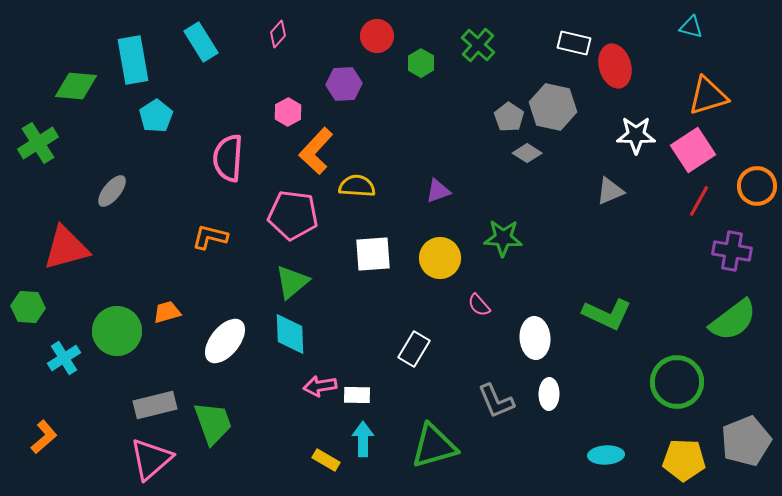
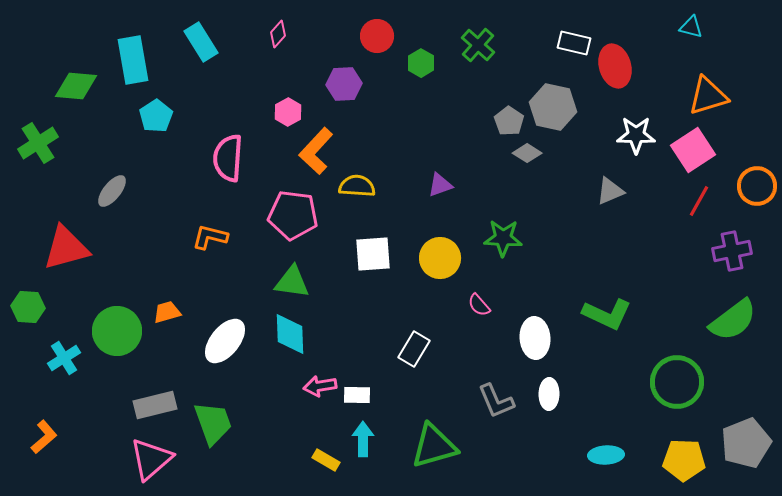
gray pentagon at (509, 117): moved 4 px down
purple triangle at (438, 191): moved 2 px right, 6 px up
purple cross at (732, 251): rotated 21 degrees counterclockwise
green triangle at (292, 282): rotated 48 degrees clockwise
gray pentagon at (746, 441): moved 2 px down
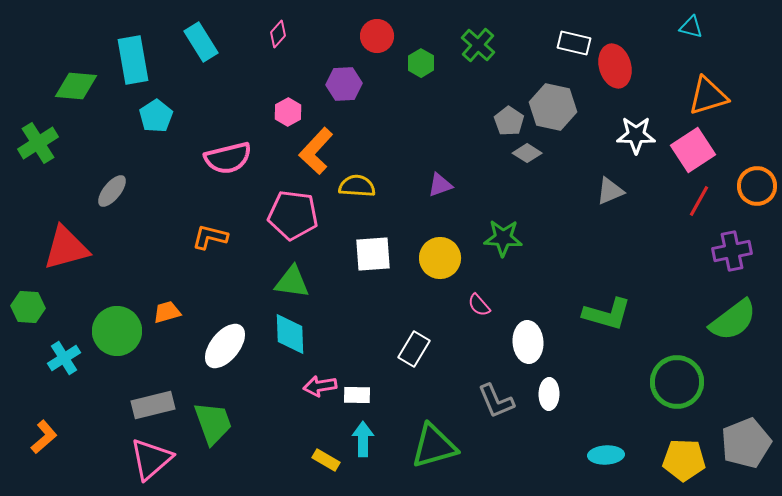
pink semicircle at (228, 158): rotated 108 degrees counterclockwise
green L-shape at (607, 314): rotated 9 degrees counterclockwise
white ellipse at (535, 338): moved 7 px left, 4 px down
white ellipse at (225, 341): moved 5 px down
gray rectangle at (155, 405): moved 2 px left
